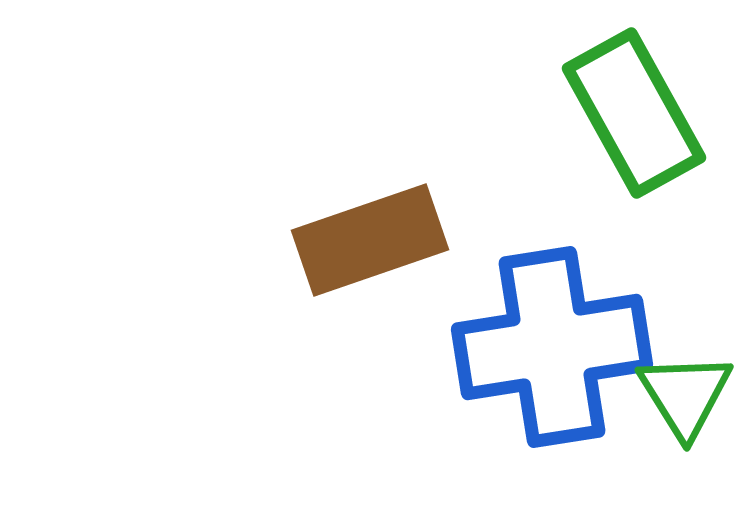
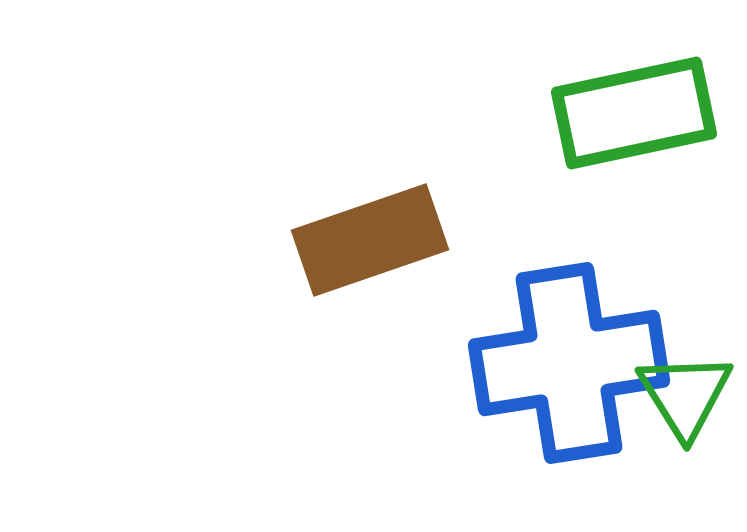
green rectangle: rotated 73 degrees counterclockwise
blue cross: moved 17 px right, 16 px down
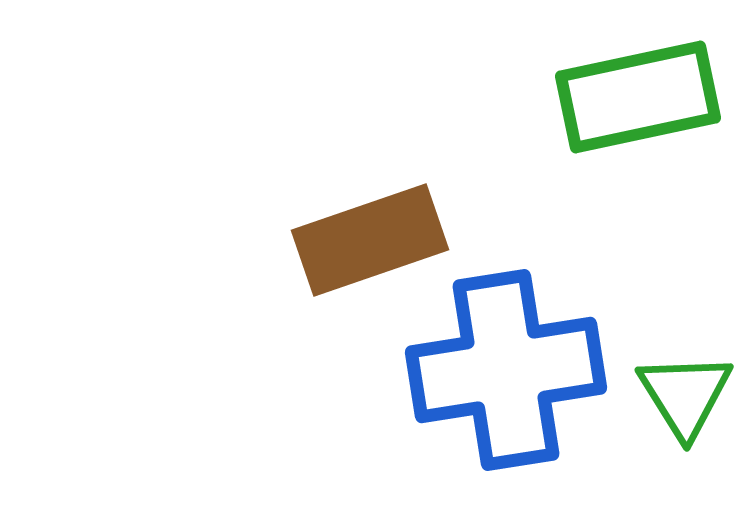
green rectangle: moved 4 px right, 16 px up
blue cross: moved 63 px left, 7 px down
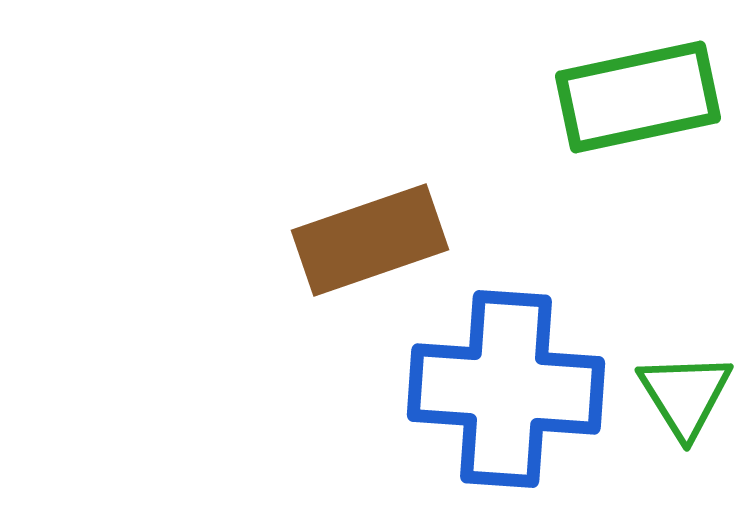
blue cross: moved 19 px down; rotated 13 degrees clockwise
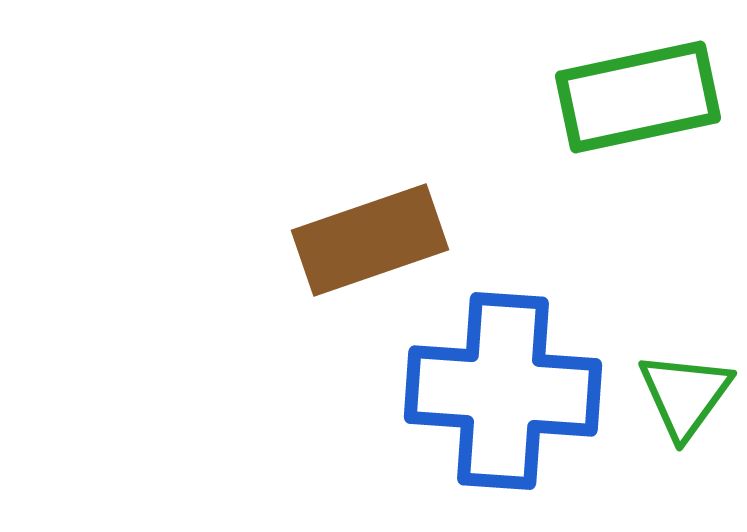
blue cross: moved 3 px left, 2 px down
green triangle: rotated 8 degrees clockwise
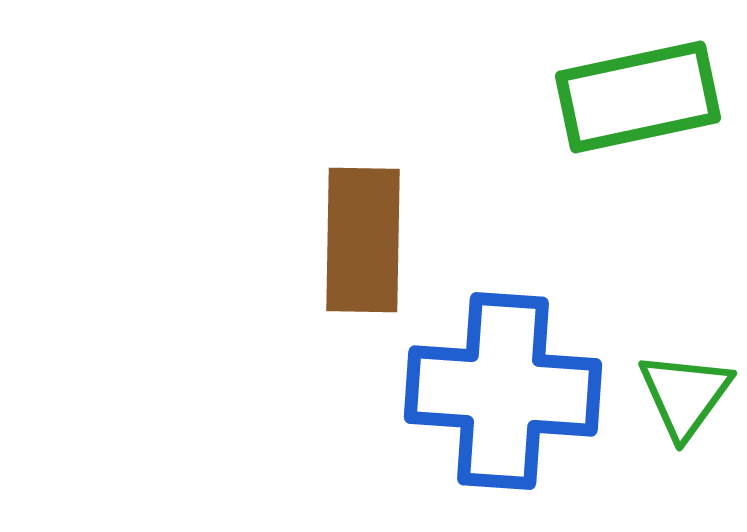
brown rectangle: moved 7 px left; rotated 70 degrees counterclockwise
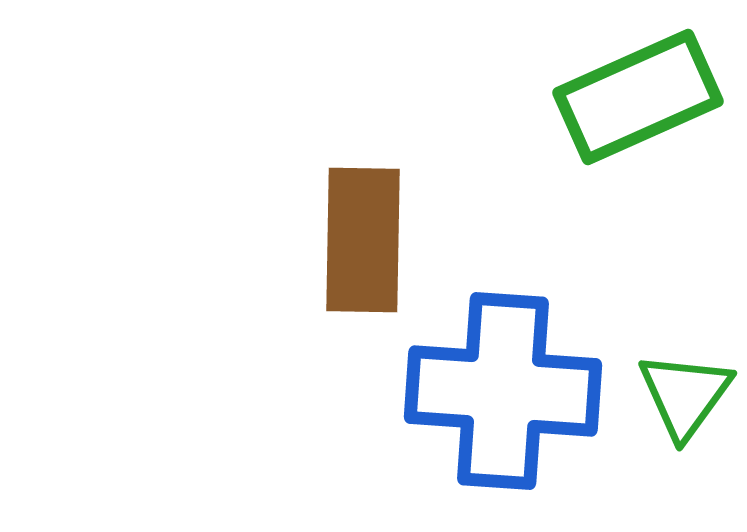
green rectangle: rotated 12 degrees counterclockwise
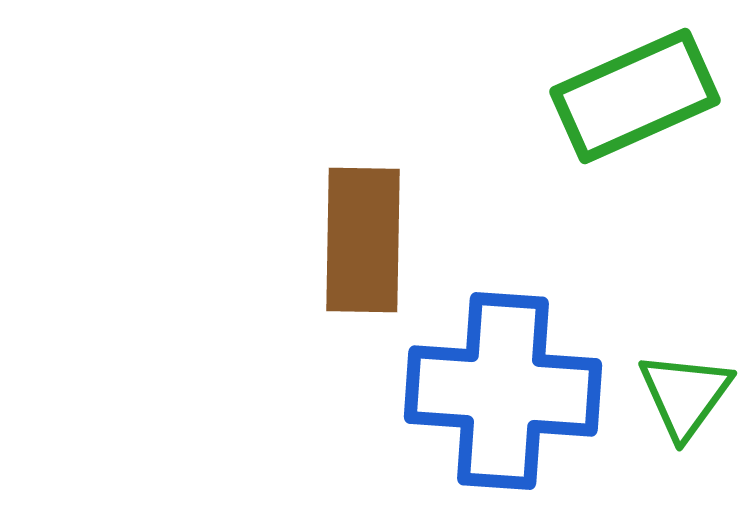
green rectangle: moved 3 px left, 1 px up
